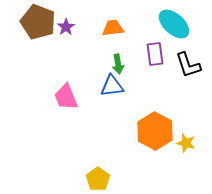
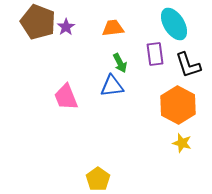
cyan ellipse: rotated 16 degrees clockwise
green arrow: moved 2 px right, 1 px up; rotated 18 degrees counterclockwise
orange hexagon: moved 23 px right, 26 px up
yellow star: moved 4 px left
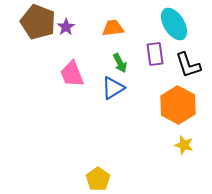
blue triangle: moved 1 px right, 2 px down; rotated 25 degrees counterclockwise
pink trapezoid: moved 6 px right, 23 px up
yellow star: moved 2 px right, 2 px down
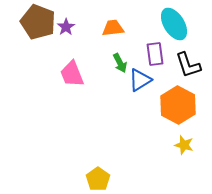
blue triangle: moved 27 px right, 8 px up
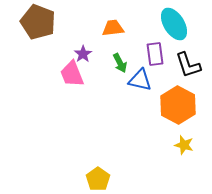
purple star: moved 17 px right, 27 px down
blue triangle: rotated 45 degrees clockwise
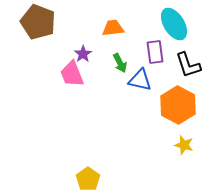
purple rectangle: moved 2 px up
yellow pentagon: moved 10 px left
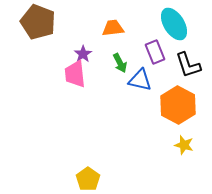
purple rectangle: rotated 15 degrees counterclockwise
pink trapezoid: moved 3 px right; rotated 16 degrees clockwise
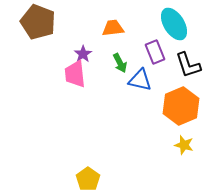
orange hexagon: moved 3 px right, 1 px down; rotated 9 degrees clockwise
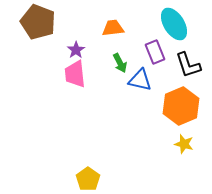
purple star: moved 7 px left, 4 px up
yellow star: moved 1 px up
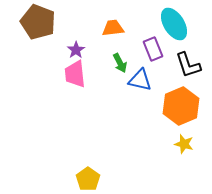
purple rectangle: moved 2 px left, 3 px up
